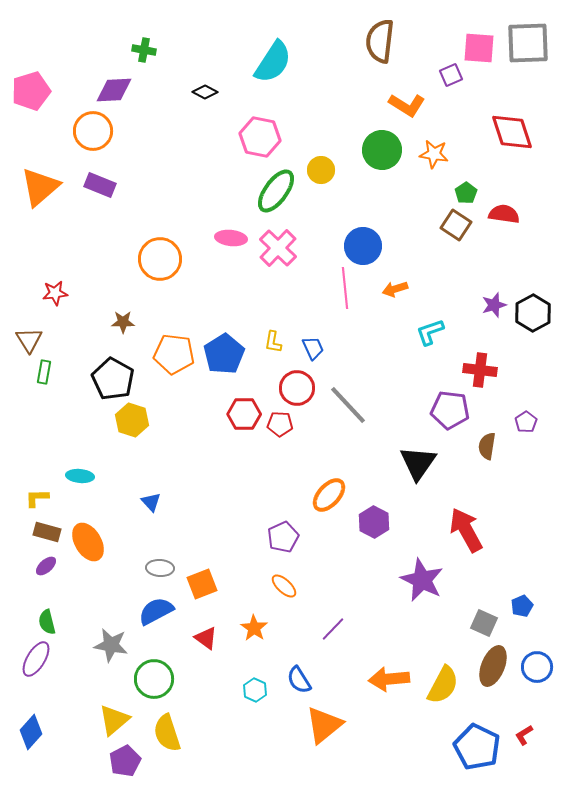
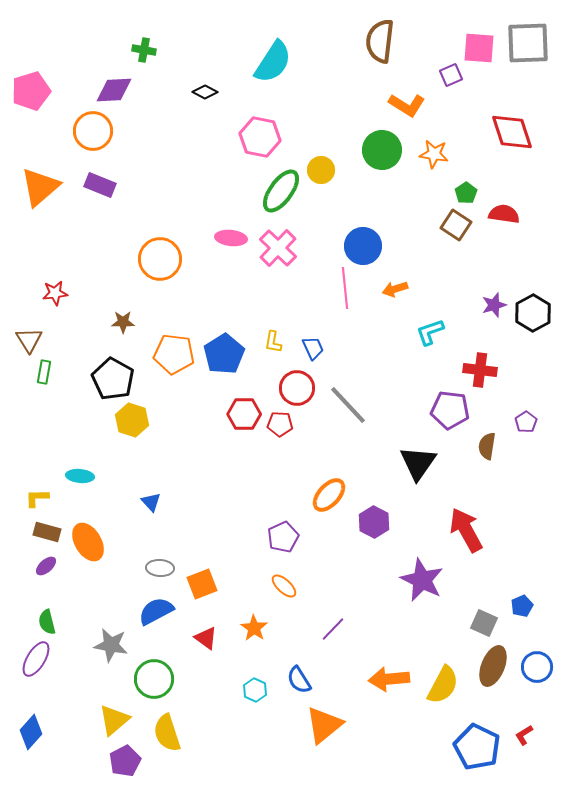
green ellipse at (276, 191): moved 5 px right
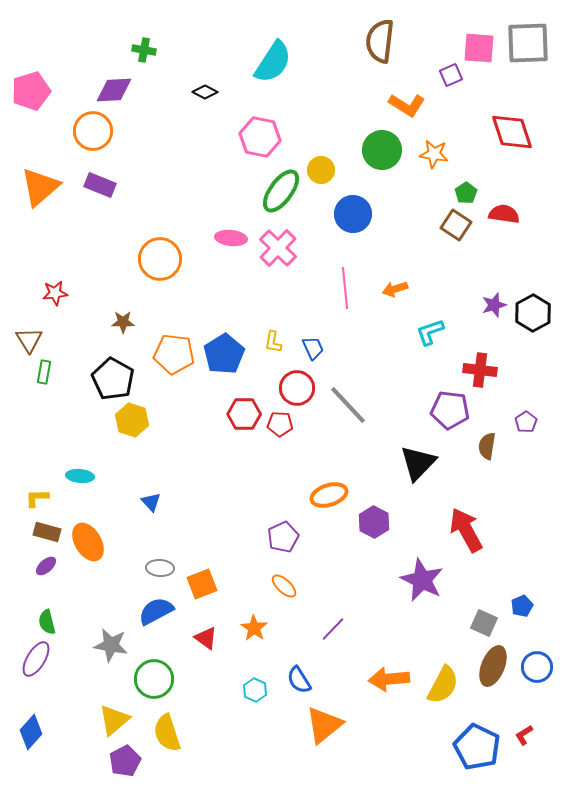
blue circle at (363, 246): moved 10 px left, 32 px up
black triangle at (418, 463): rotated 9 degrees clockwise
orange ellipse at (329, 495): rotated 30 degrees clockwise
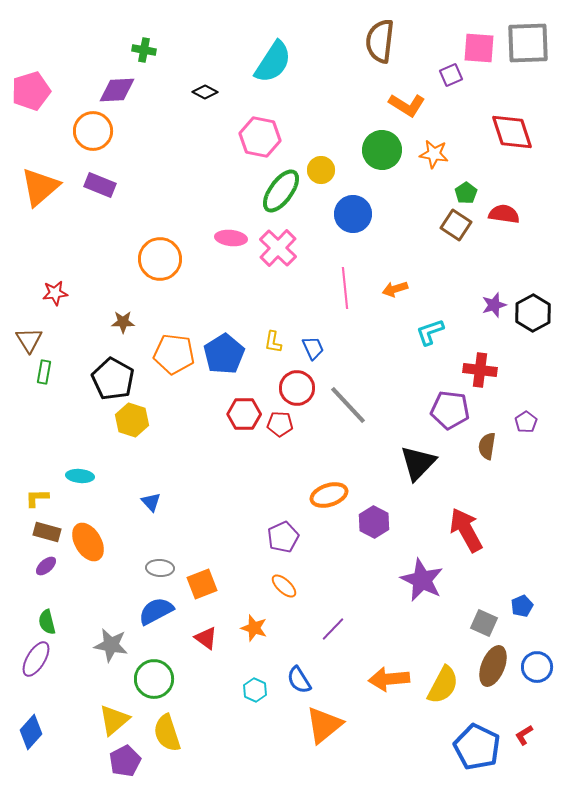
purple diamond at (114, 90): moved 3 px right
orange star at (254, 628): rotated 16 degrees counterclockwise
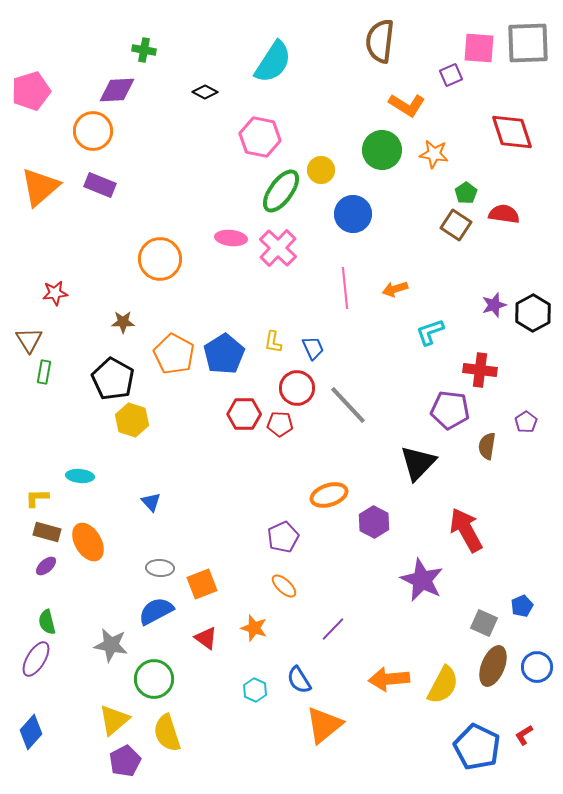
orange pentagon at (174, 354): rotated 21 degrees clockwise
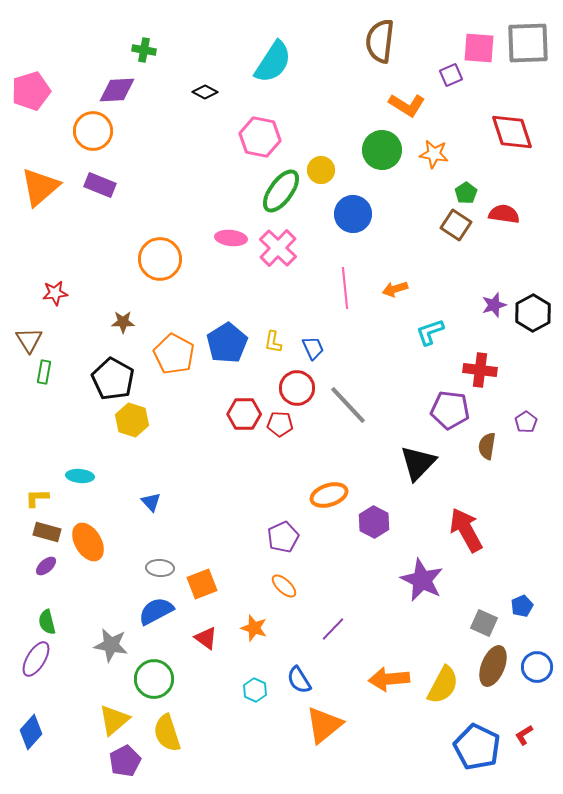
blue pentagon at (224, 354): moved 3 px right, 11 px up
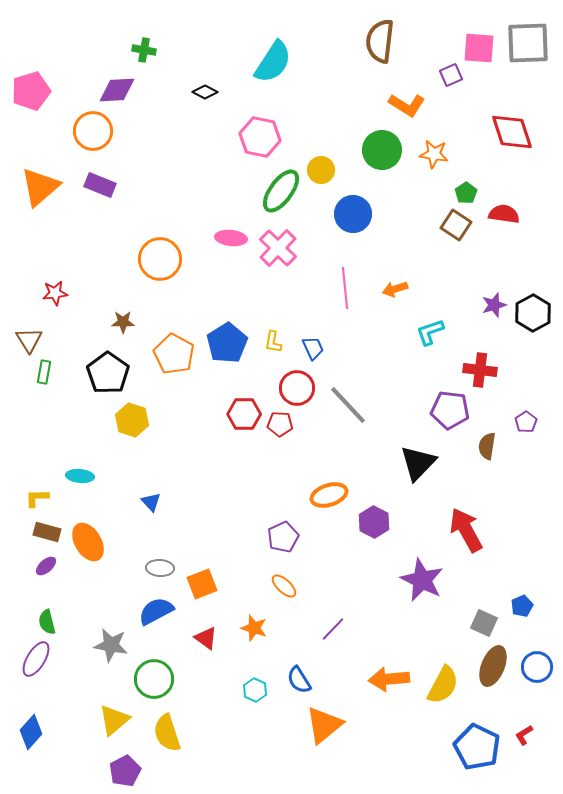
black pentagon at (113, 379): moved 5 px left, 6 px up; rotated 6 degrees clockwise
purple pentagon at (125, 761): moved 10 px down
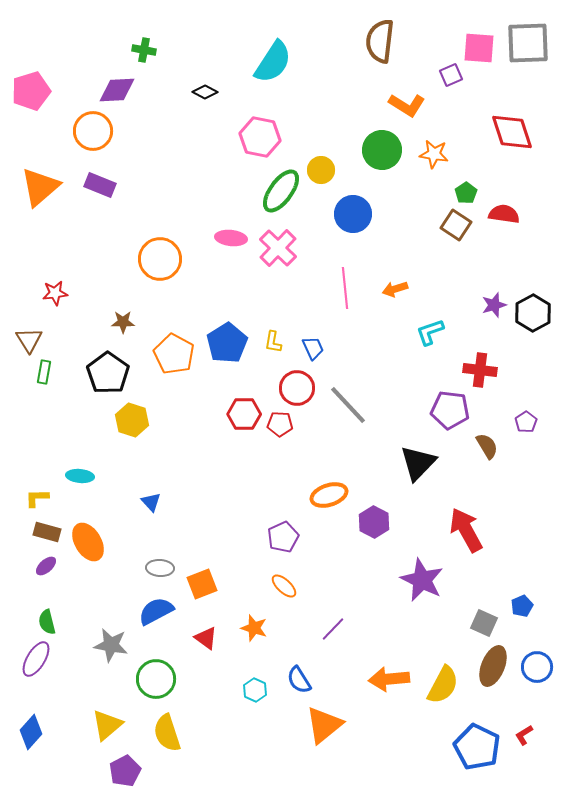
brown semicircle at (487, 446): rotated 140 degrees clockwise
green circle at (154, 679): moved 2 px right
yellow triangle at (114, 720): moved 7 px left, 5 px down
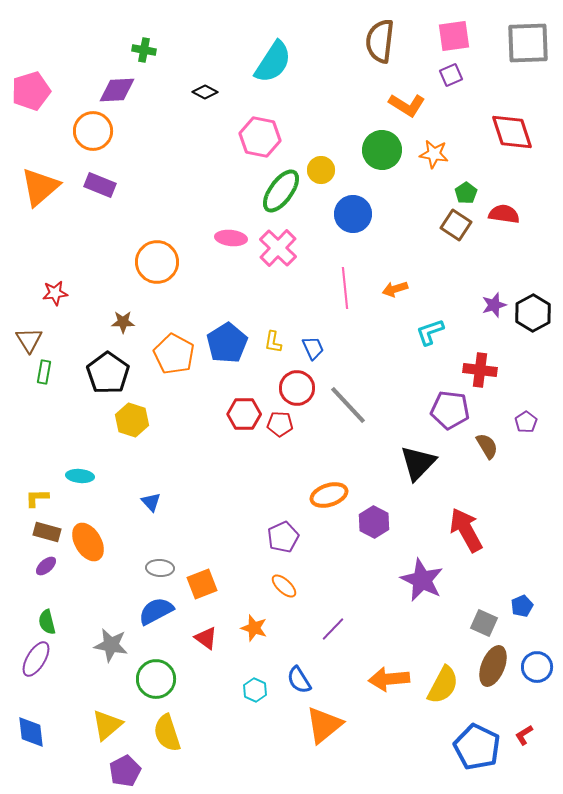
pink square at (479, 48): moved 25 px left, 12 px up; rotated 12 degrees counterclockwise
orange circle at (160, 259): moved 3 px left, 3 px down
blue diamond at (31, 732): rotated 48 degrees counterclockwise
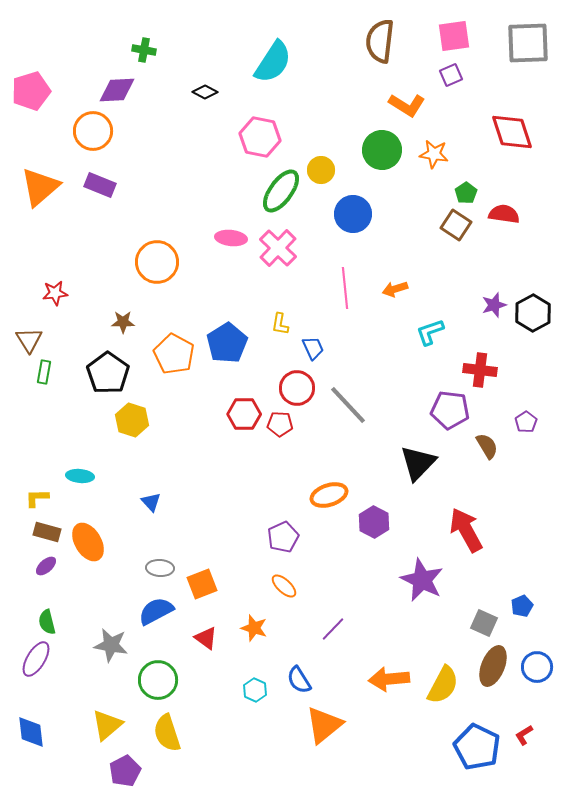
yellow L-shape at (273, 342): moved 7 px right, 18 px up
green circle at (156, 679): moved 2 px right, 1 px down
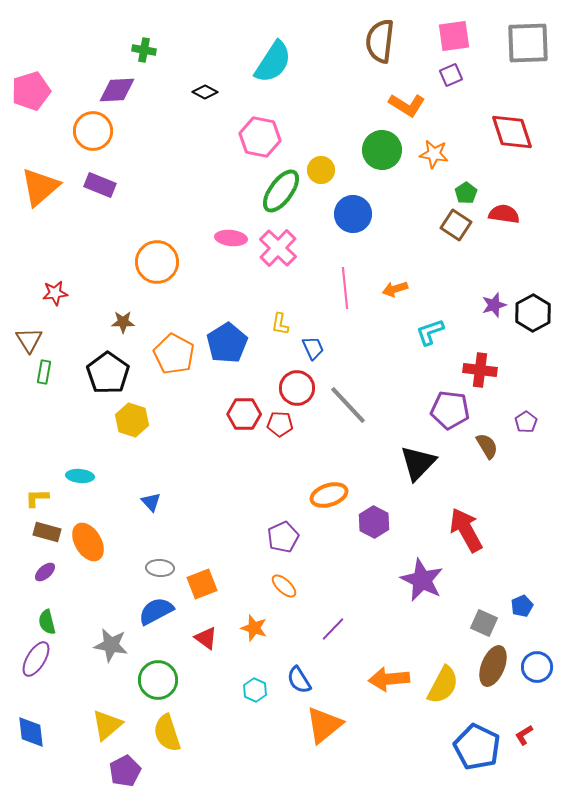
purple ellipse at (46, 566): moved 1 px left, 6 px down
